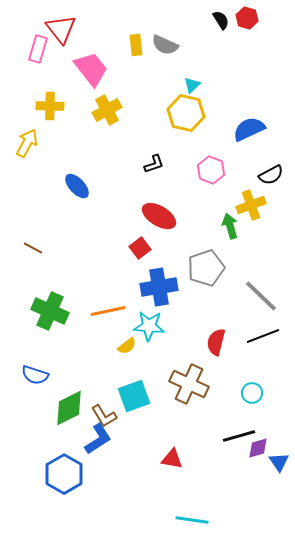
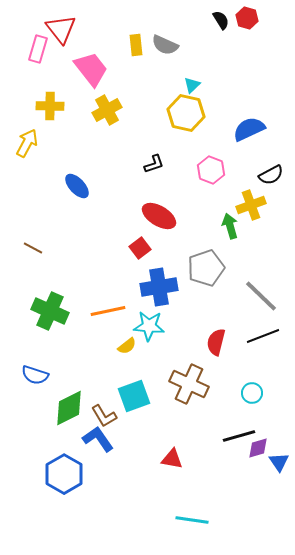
blue L-shape at (98, 439): rotated 92 degrees counterclockwise
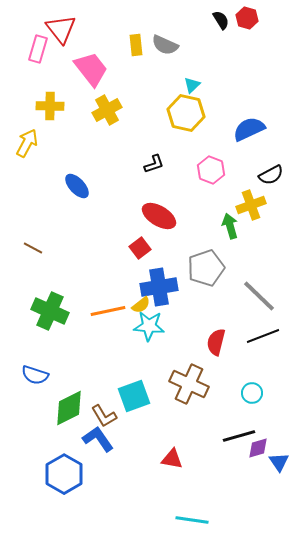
gray line at (261, 296): moved 2 px left
yellow semicircle at (127, 346): moved 14 px right, 41 px up
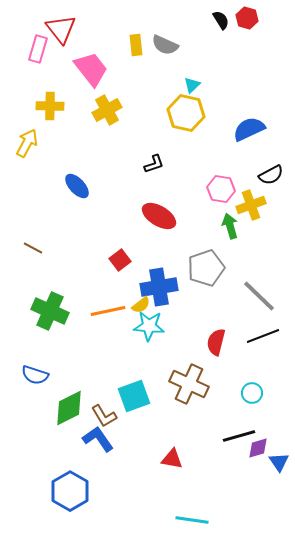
pink hexagon at (211, 170): moved 10 px right, 19 px down; rotated 12 degrees counterclockwise
red square at (140, 248): moved 20 px left, 12 px down
blue hexagon at (64, 474): moved 6 px right, 17 px down
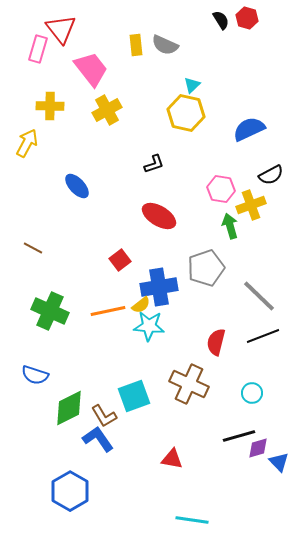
blue triangle at (279, 462): rotated 10 degrees counterclockwise
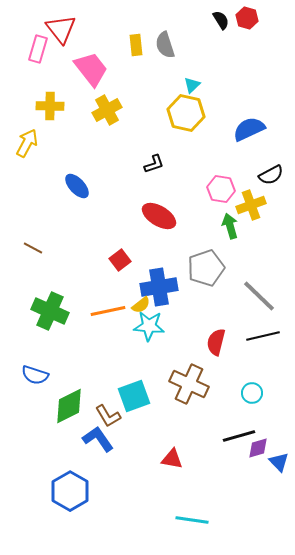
gray semicircle at (165, 45): rotated 48 degrees clockwise
black line at (263, 336): rotated 8 degrees clockwise
green diamond at (69, 408): moved 2 px up
brown L-shape at (104, 416): moved 4 px right
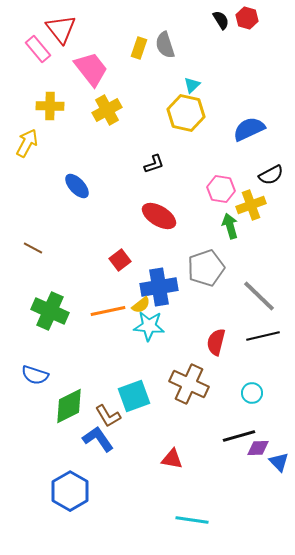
yellow rectangle at (136, 45): moved 3 px right, 3 px down; rotated 25 degrees clockwise
pink rectangle at (38, 49): rotated 56 degrees counterclockwise
purple diamond at (258, 448): rotated 15 degrees clockwise
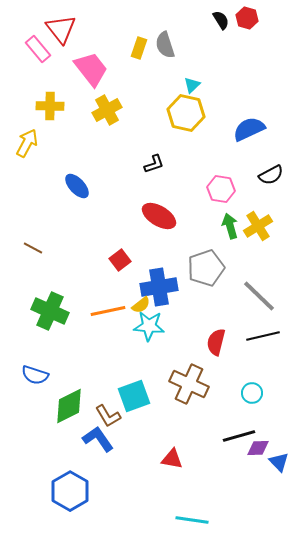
yellow cross at (251, 205): moved 7 px right, 21 px down; rotated 12 degrees counterclockwise
